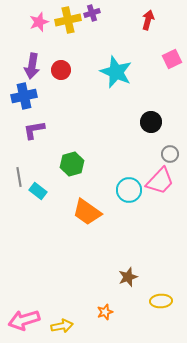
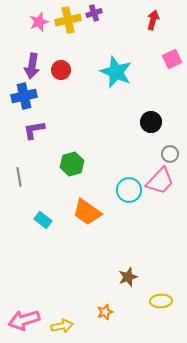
purple cross: moved 2 px right
red arrow: moved 5 px right
cyan rectangle: moved 5 px right, 29 px down
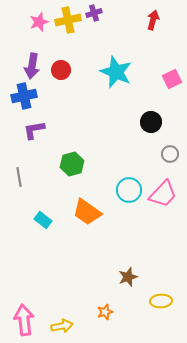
pink square: moved 20 px down
pink trapezoid: moved 3 px right, 13 px down
pink arrow: rotated 100 degrees clockwise
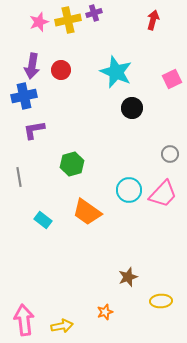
black circle: moved 19 px left, 14 px up
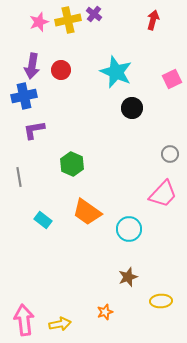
purple cross: moved 1 px down; rotated 35 degrees counterclockwise
green hexagon: rotated 20 degrees counterclockwise
cyan circle: moved 39 px down
yellow arrow: moved 2 px left, 2 px up
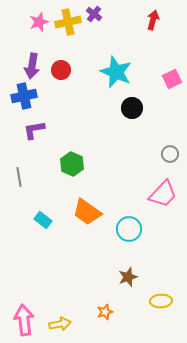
yellow cross: moved 2 px down
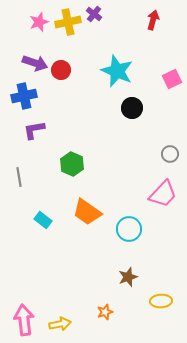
purple arrow: moved 3 px right, 3 px up; rotated 80 degrees counterclockwise
cyan star: moved 1 px right, 1 px up
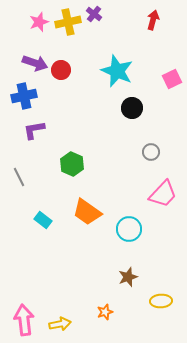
gray circle: moved 19 px left, 2 px up
gray line: rotated 18 degrees counterclockwise
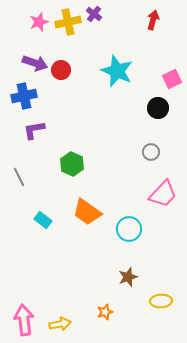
black circle: moved 26 px right
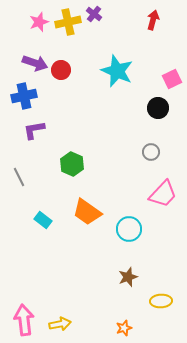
orange star: moved 19 px right, 16 px down
